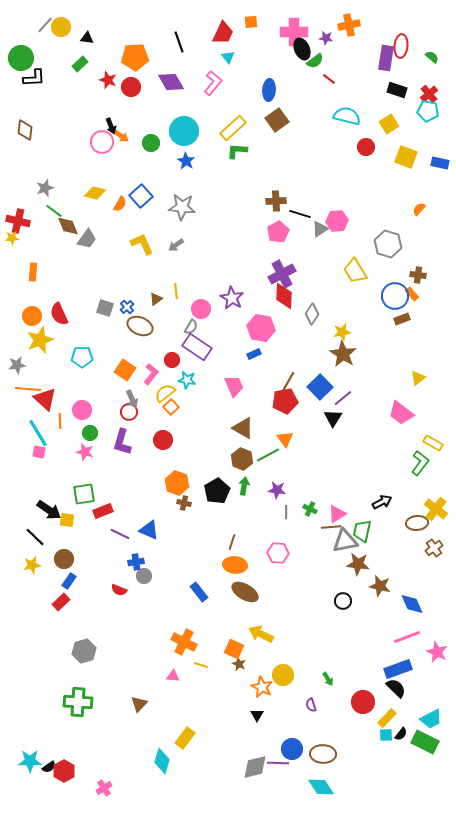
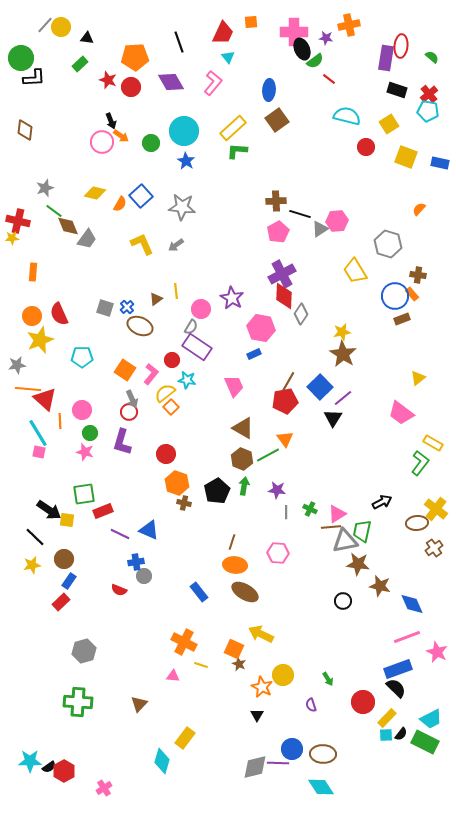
black arrow at (111, 126): moved 5 px up
gray diamond at (312, 314): moved 11 px left
red circle at (163, 440): moved 3 px right, 14 px down
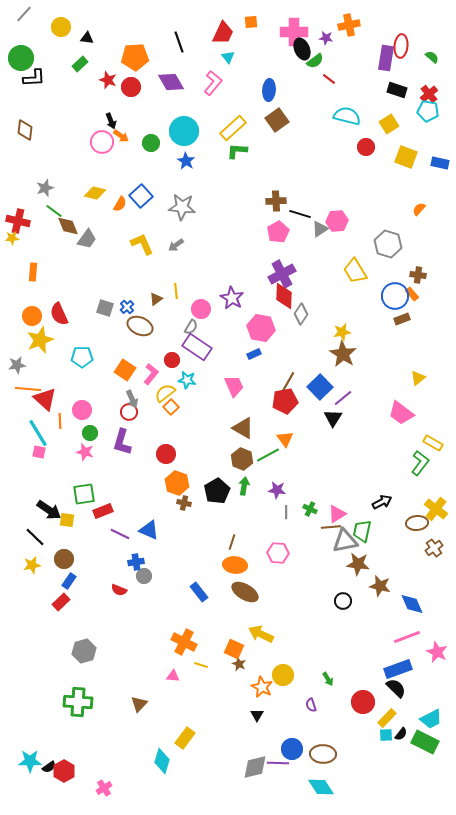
gray line at (45, 25): moved 21 px left, 11 px up
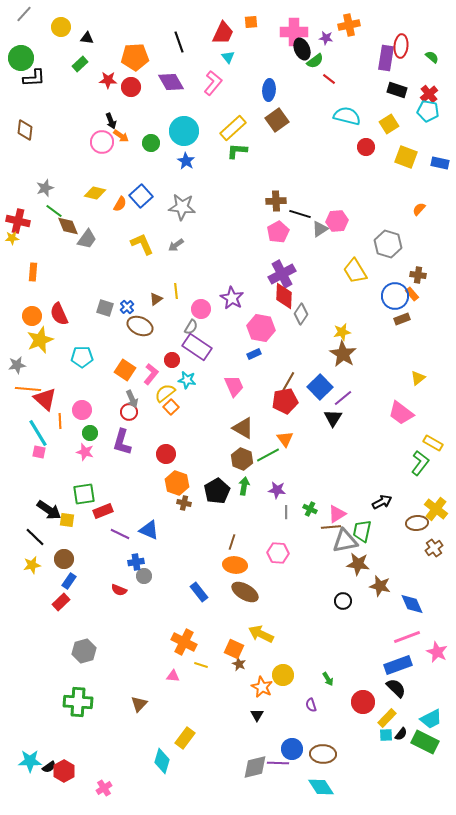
red star at (108, 80): rotated 18 degrees counterclockwise
blue rectangle at (398, 669): moved 4 px up
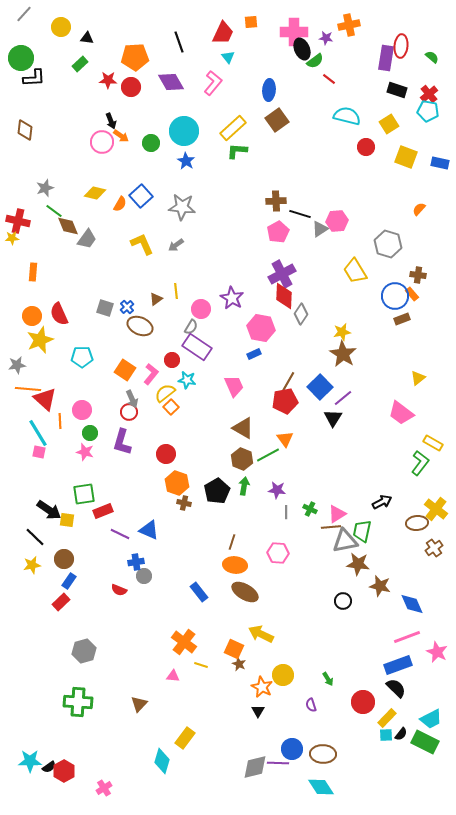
orange cross at (184, 642): rotated 10 degrees clockwise
black triangle at (257, 715): moved 1 px right, 4 px up
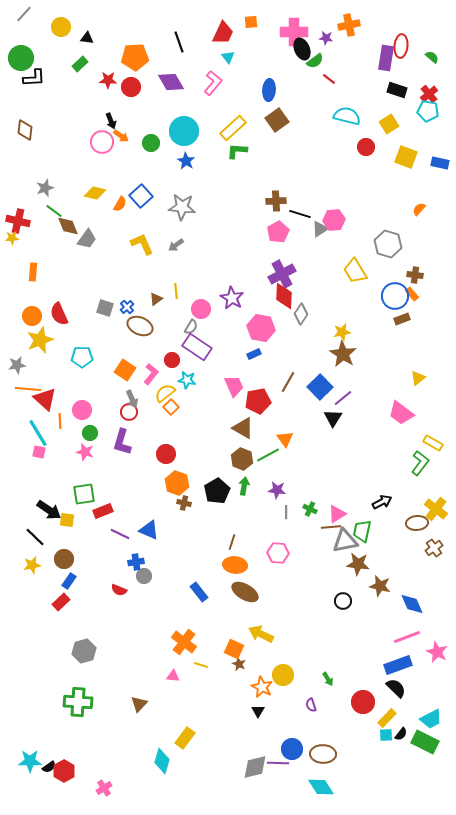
pink hexagon at (337, 221): moved 3 px left, 1 px up
brown cross at (418, 275): moved 3 px left
red pentagon at (285, 401): moved 27 px left
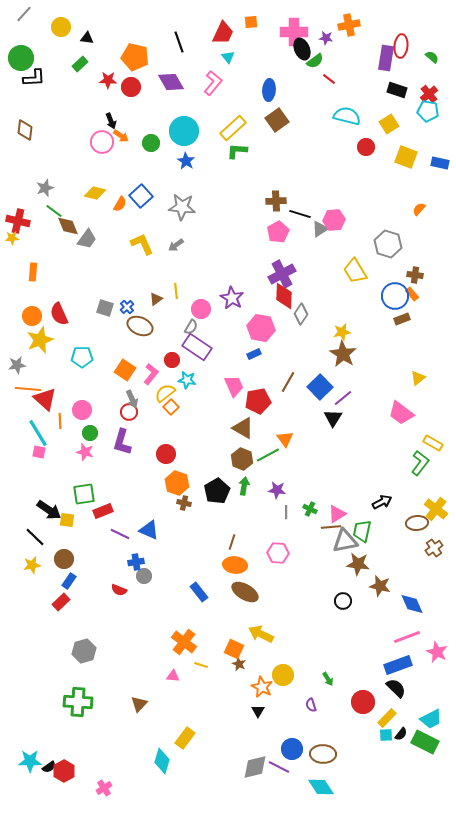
orange pentagon at (135, 57): rotated 16 degrees clockwise
purple line at (278, 763): moved 1 px right, 4 px down; rotated 25 degrees clockwise
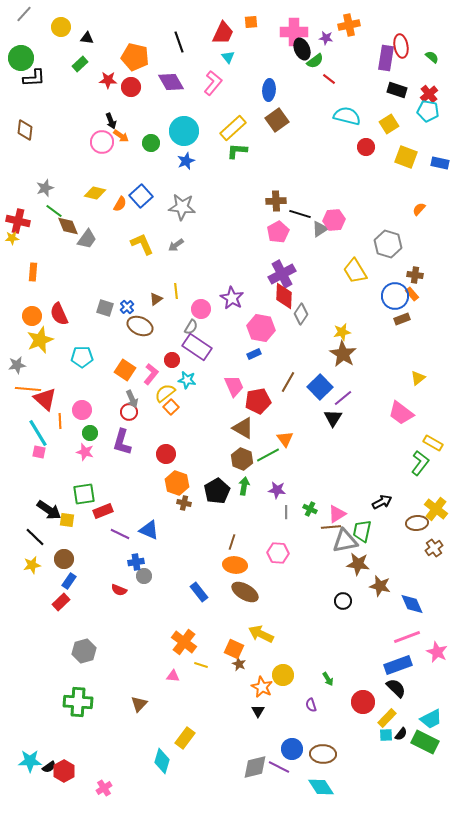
red ellipse at (401, 46): rotated 15 degrees counterclockwise
blue star at (186, 161): rotated 18 degrees clockwise
